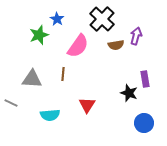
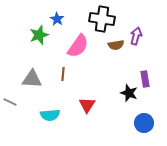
black cross: rotated 35 degrees counterclockwise
gray line: moved 1 px left, 1 px up
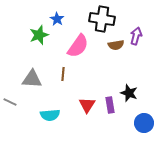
purple rectangle: moved 35 px left, 26 px down
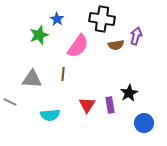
black star: rotated 24 degrees clockwise
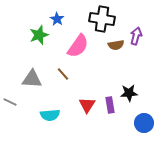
brown line: rotated 48 degrees counterclockwise
black star: rotated 24 degrees clockwise
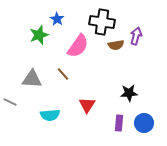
black cross: moved 3 px down
purple rectangle: moved 9 px right, 18 px down; rotated 14 degrees clockwise
